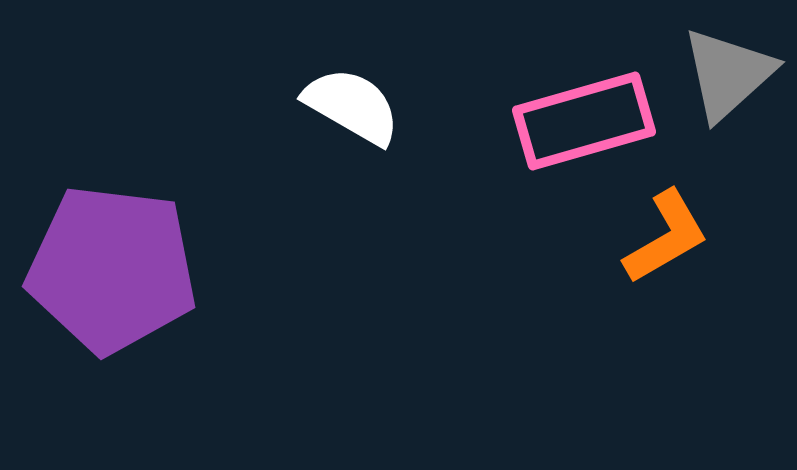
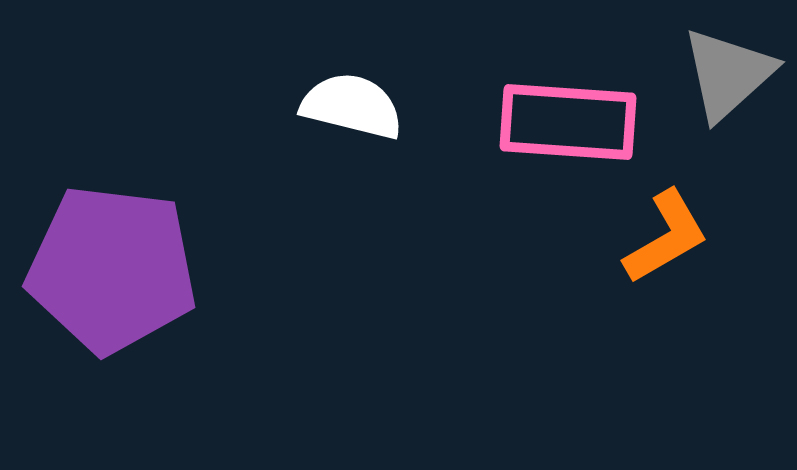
white semicircle: rotated 16 degrees counterclockwise
pink rectangle: moved 16 px left, 1 px down; rotated 20 degrees clockwise
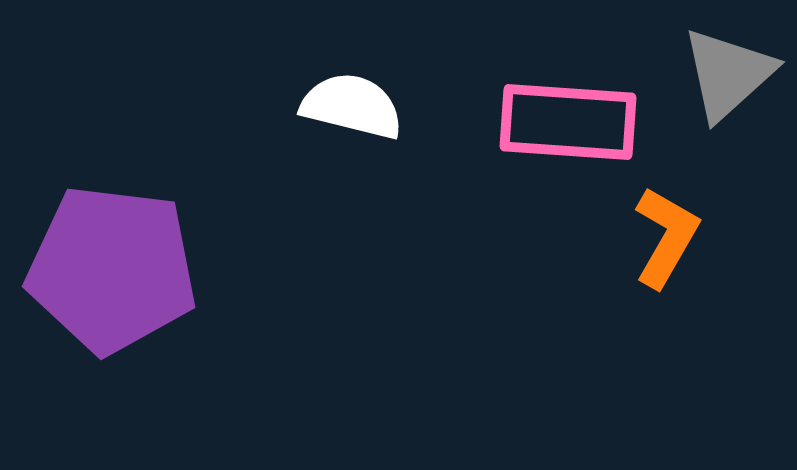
orange L-shape: rotated 30 degrees counterclockwise
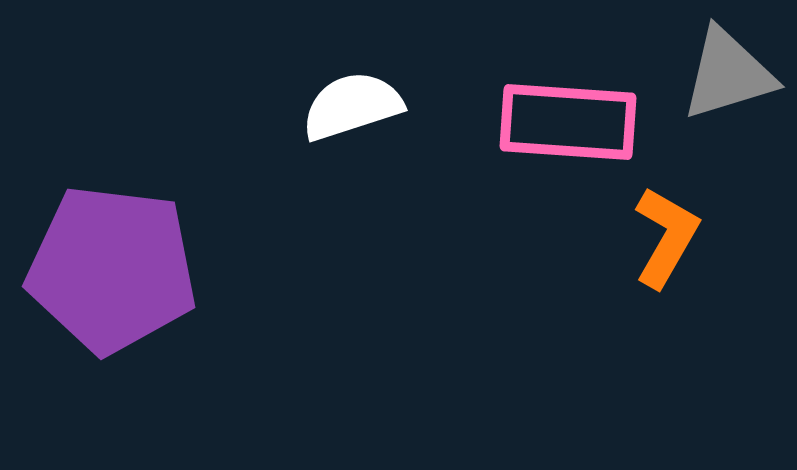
gray triangle: rotated 25 degrees clockwise
white semicircle: rotated 32 degrees counterclockwise
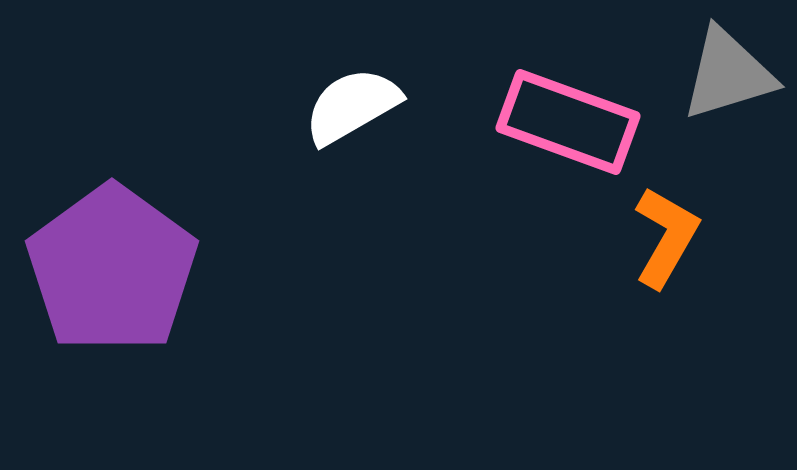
white semicircle: rotated 12 degrees counterclockwise
pink rectangle: rotated 16 degrees clockwise
purple pentagon: rotated 29 degrees clockwise
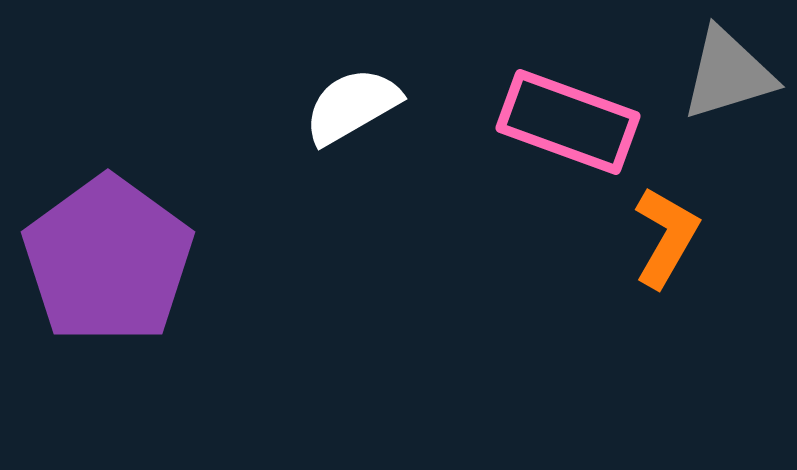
purple pentagon: moved 4 px left, 9 px up
